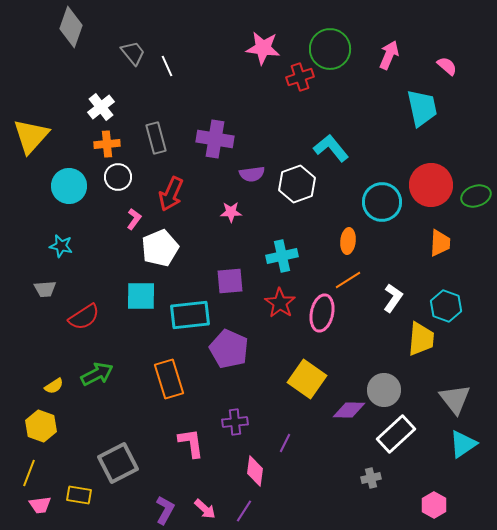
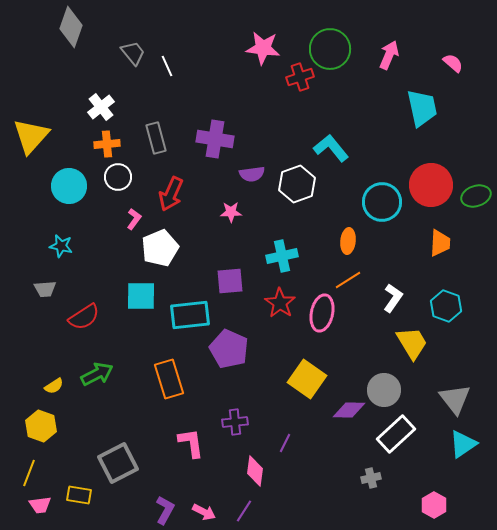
pink semicircle at (447, 66): moved 6 px right, 3 px up
yellow trapezoid at (421, 339): moved 9 px left, 4 px down; rotated 36 degrees counterclockwise
pink arrow at (205, 509): moved 1 px left, 3 px down; rotated 15 degrees counterclockwise
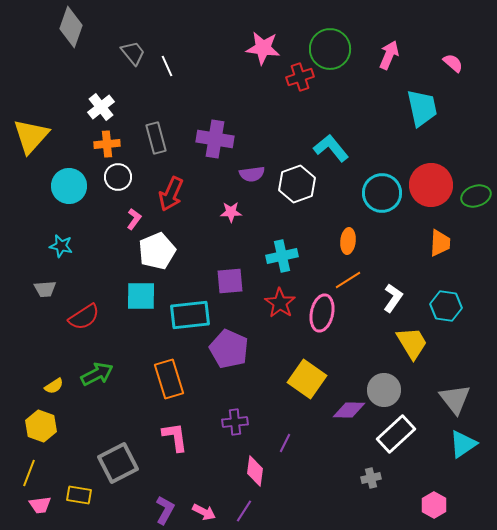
cyan circle at (382, 202): moved 9 px up
white pentagon at (160, 248): moved 3 px left, 3 px down
cyan hexagon at (446, 306): rotated 12 degrees counterclockwise
pink L-shape at (191, 443): moved 16 px left, 6 px up
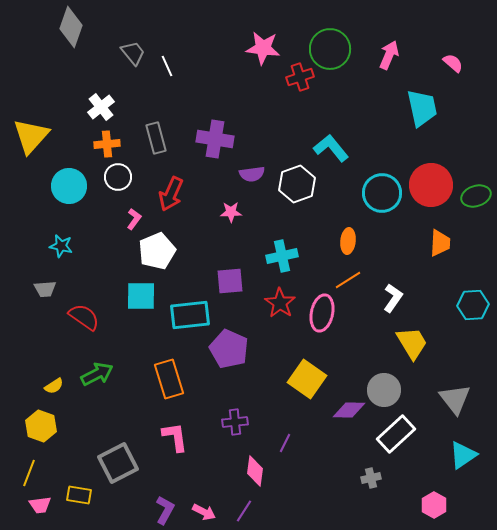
cyan hexagon at (446, 306): moved 27 px right, 1 px up; rotated 12 degrees counterclockwise
red semicircle at (84, 317): rotated 112 degrees counterclockwise
cyan triangle at (463, 444): moved 11 px down
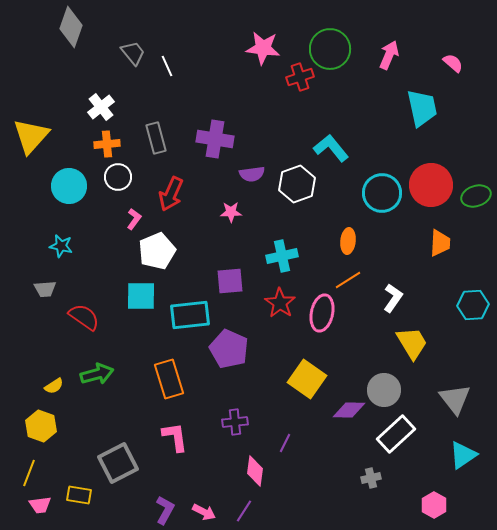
green arrow at (97, 374): rotated 12 degrees clockwise
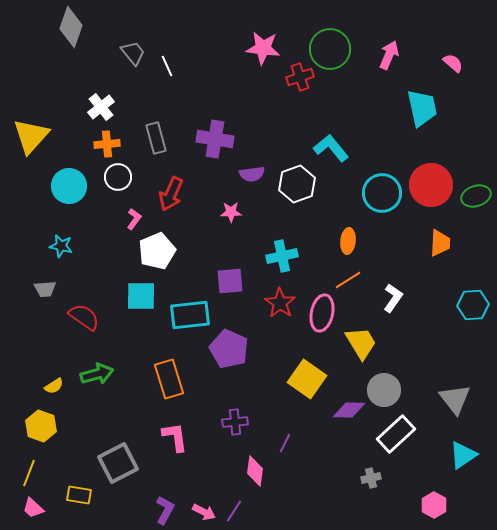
yellow trapezoid at (412, 343): moved 51 px left
pink trapezoid at (40, 505): moved 7 px left, 3 px down; rotated 50 degrees clockwise
purple line at (244, 511): moved 10 px left
